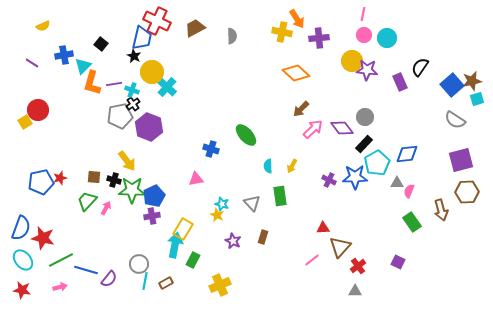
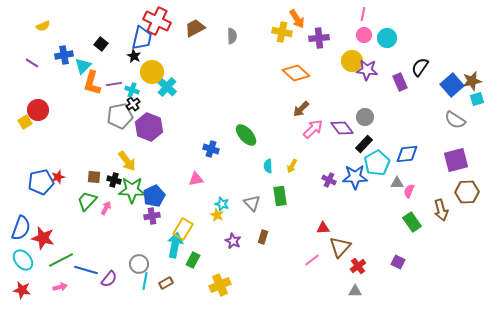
purple square at (461, 160): moved 5 px left
red star at (60, 178): moved 2 px left, 1 px up
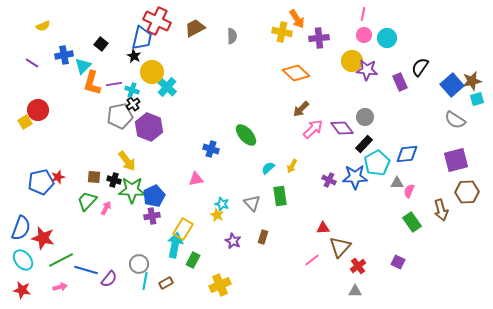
cyan semicircle at (268, 166): moved 2 px down; rotated 48 degrees clockwise
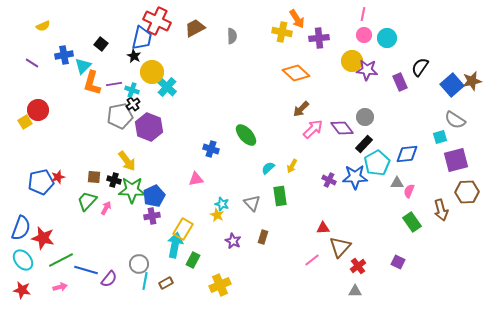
cyan square at (477, 99): moved 37 px left, 38 px down
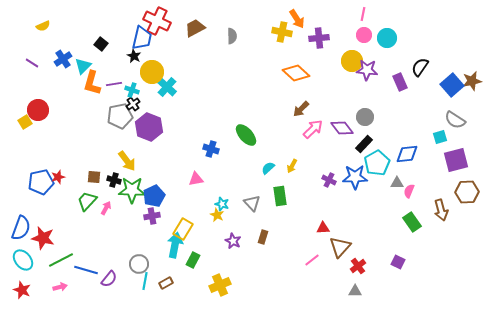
blue cross at (64, 55): moved 1 px left, 4 px down; rotated 24 degrees counterclockwise
red star at (22, 290): rotated 12 degrees clockwise
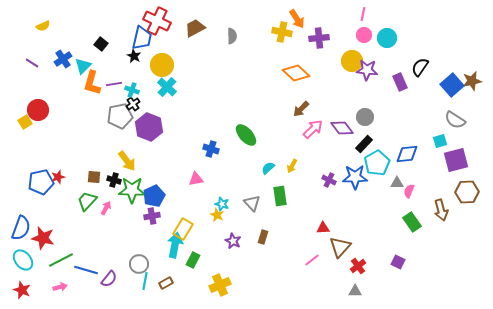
yellow circle at (152, 72): moved 10 px right, 7 px up
cyan square at (440, 137): moved 4 px down
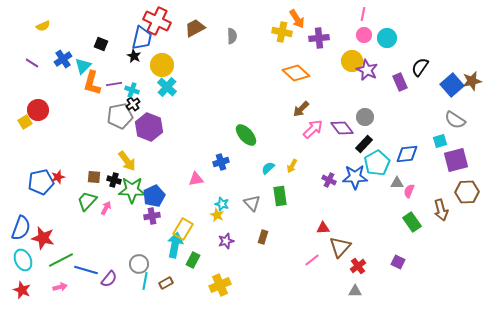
black square at (101, 44): rotated 16 degrees counterclockwise
purple star at (367, 70): rotated 20 degrees clockwise
blue cross at (211, 149): moved 10 px right, 13 px down; rotated 35 degrees counterclockwise
purple star at (233, 241): moved 7 px left; rotated 28 degrees clockwise
cyan ellipse at (23, 260): rotated 15 degrees clockwise
